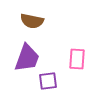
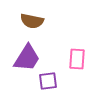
purple trapezoid: rotated 12 degrees clockwise
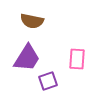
purple square: rotated 12 degrees counterclockwise
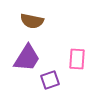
purple square: moved 2 px right, 1 px up
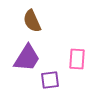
brown semicircle: rotated 55 degrees clockwise
purple square: rotated 12 degrees clockwise
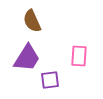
pink rectangle: moved 2 px right, 3 px up
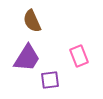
pink rectangle: rotated 25 degrees counterclockwise
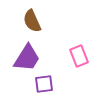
purple square: moved 6 px left, 4 px down
